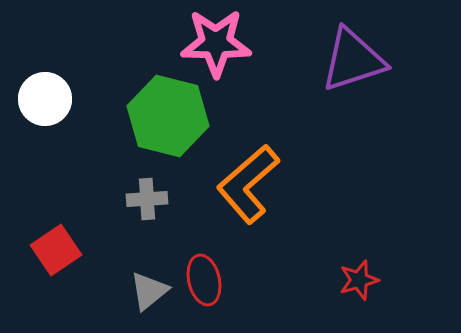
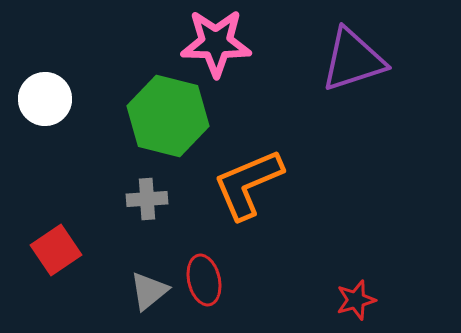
orange L-shape: rotated 18 degrees clockwise
red star: moved 3 px left, 20 px down
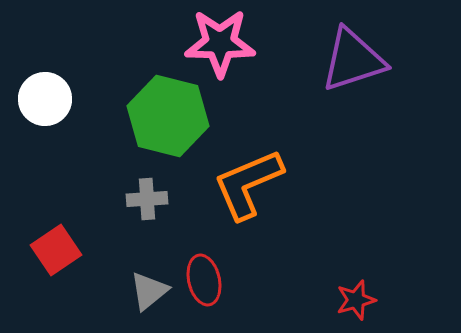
pink star: moved 4 px right
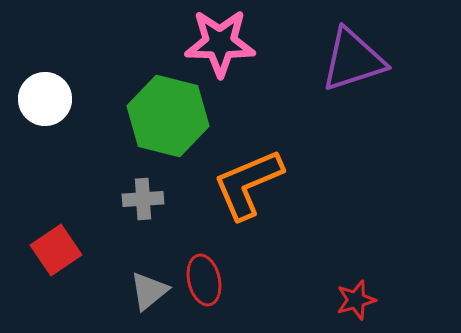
gray cross: moved 4 px left
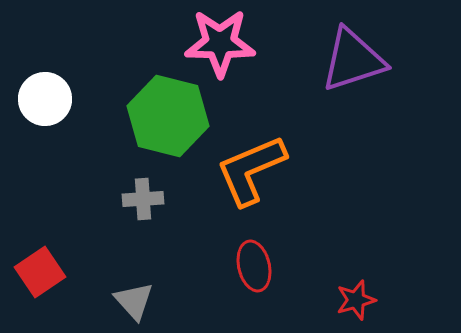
orange L-shape: moved 3 px right, 14 px up
red square: moved 16 px left, 22 px down
red ellipse: moved 50 px right, 14 px up
gray triangle: moved 15 px left, 10 px down; rotated 33 degrees counterclockwise
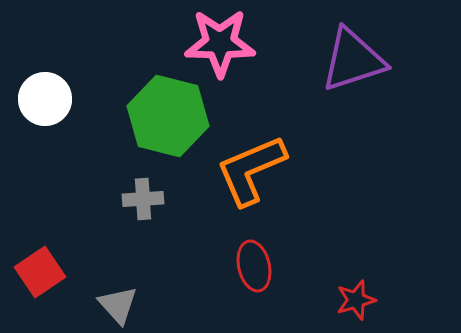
gray triangle: moved 16 px left, 4 px down
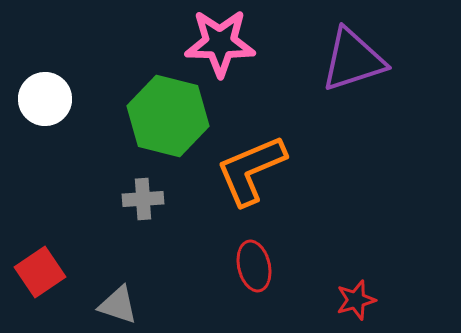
gray triangle: rotated 30 degrees counterclockwise
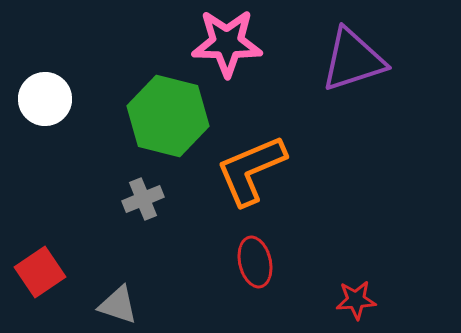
pink star: moved 7 px right
gray cross: rotated 18 degrees counterclockwise
red ellipse: moved 1 px right, 4 px up
red star: rotated 12 degrees clockwise
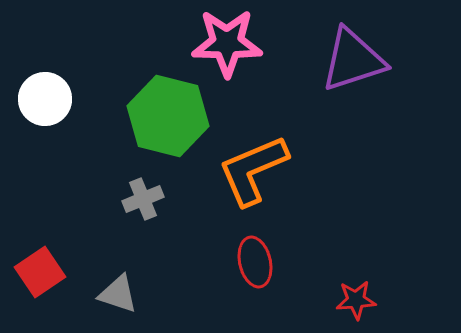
orange L-shape: moved 2 px right
gray triangle: moved 11 px up
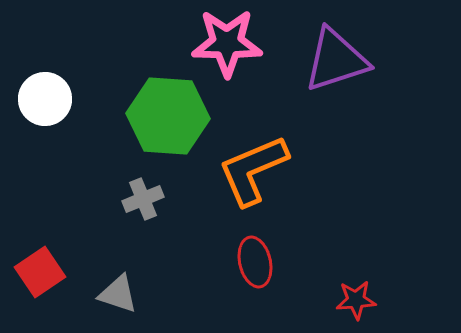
purple triangle: moved 17 px left
green hexagon: rotated 10 degrees counterclockwise
